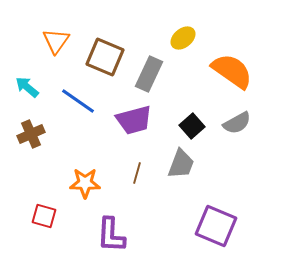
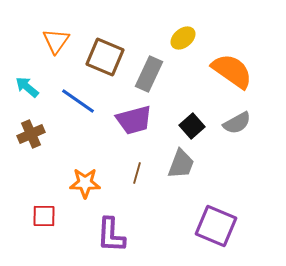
red square: rotated 15 degrees counterclockwise
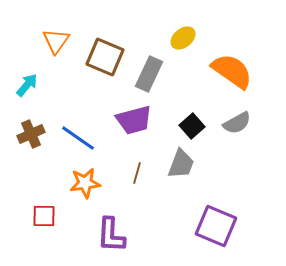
cyan arrow: moved 2 px up; rotated 90 degrees clockwise
blue line: moved 37 px down
orange star: rotated 8 degrees counterclockwise
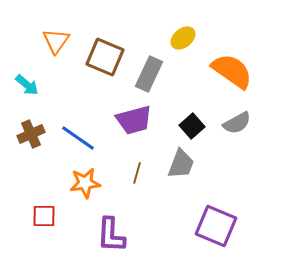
cyan arrow: rotated 90 degrees clockwise
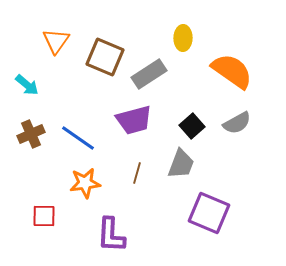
yellow ellipse: rotated 50 degrees counterclockwise
gray rectangle: rotated 32 degrees clockwise
purple square: moved 7 px left, 13 px up
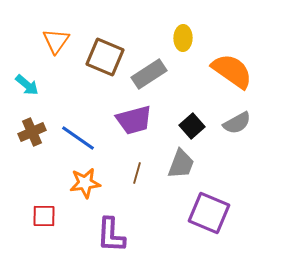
brown cross: moved 1 px right, 2 px up
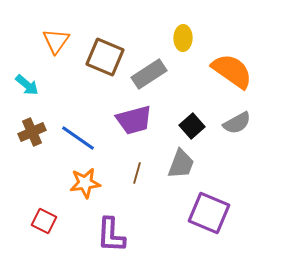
red square: moved 5 px down; rotated 25 degrees clockwise
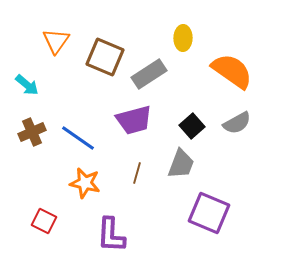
orange star: rotated 20 degrees clockwise
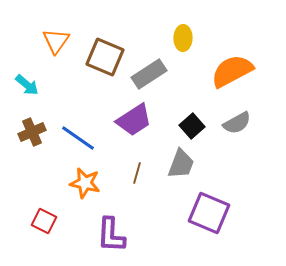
orange semicircle: rotated 63 degrees counterclockwise
purple trapezoid: rotated 18 degrees counterclockwise
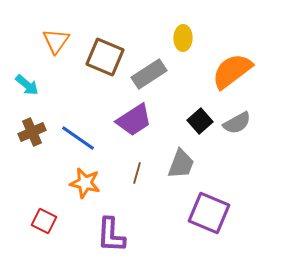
orange semicircle: rotated 9 degrees counterclockwise
black square: moved 8 px right, 5 px up
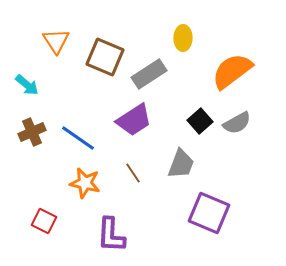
orange triangle: rotated 8 degrees counterclockwise
brown line: moved 4 px left; rotated 50 degrees counterclockwise
